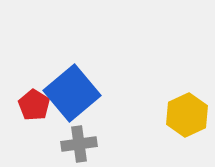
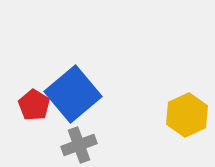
blue square: moved 1 px right, 1 px down
gray cross: moved 1 px down; rotated 12 degrees counterclockwise
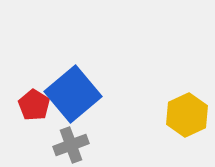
gray cross: moved 8 px left
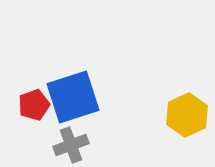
blue square: moved 3 px down; rotated 22 degrees clockwise
red pentagon: rotated 20 degrees clockwise
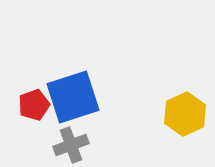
yellow hexagon: moved 2 px left, 1 px up
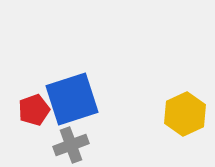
blue square: moved 1 px left, 2 px down
red pentagon: moved 5 px down
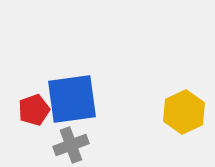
blue square: rotated 10 degrees clockwise
yellow hexagon: moved 1 px left, 2 px up
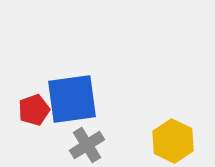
yellow hexagon: moved 11 px left, 29 px down; rotated 9 degrees counterclockwise
gray cross: moved 16 px right; rotated 12 degrees counterclockwise
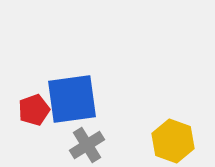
yellow hexagon: rotated 6 degrees counterclockwise
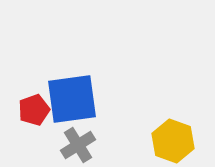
gray cross: moved 9 px left
